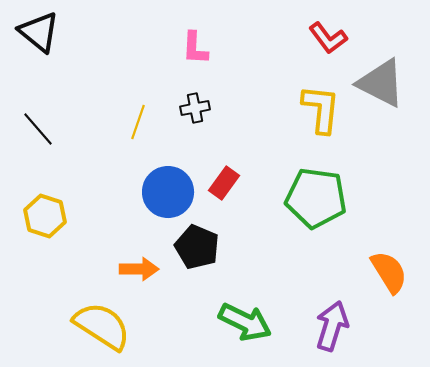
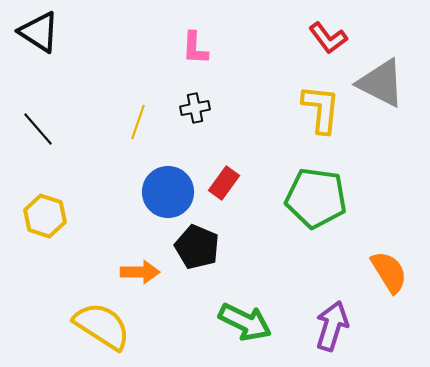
black triangle: rotated 6 degrees counterclockwise
orange arrow: moved 1 px right, 3 px down
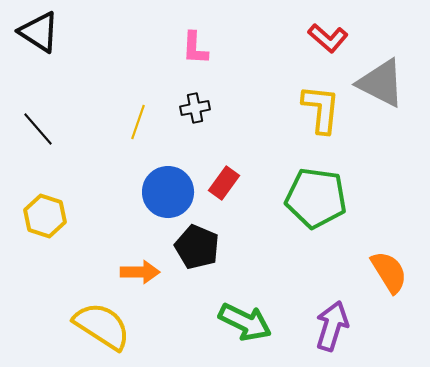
red L-shape: rotated 12 degrees counterclockwise
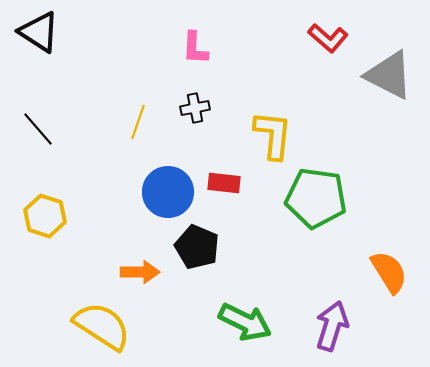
gray triangle: moved 8 px right, 8 px up
yellow L-shape: moved 48 px left, 26 px down
red rectangle: rotated 60 degrees clockwise
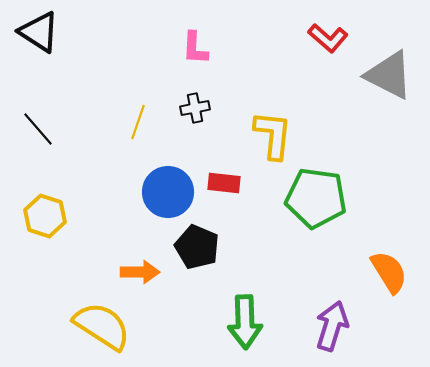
green arrow: rotated 62 degrees clockwise
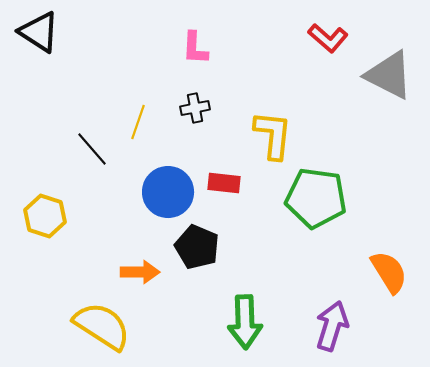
black line: moved 54 px right, 20 px down
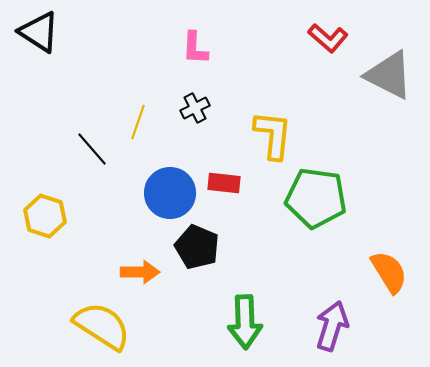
black cross: rotated 16 degrees counterclockwise
blue circle: moved 2 px right, 1 px down
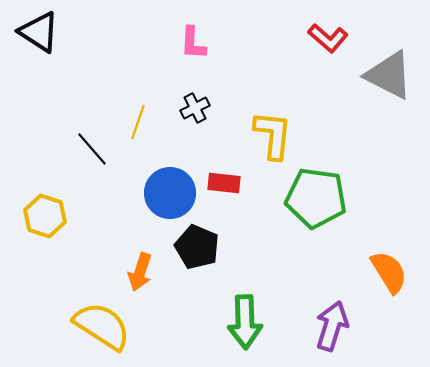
pink L-shape: moved 2 px left, 5 px up
orange arrow: rotated 108 degrees clockwise
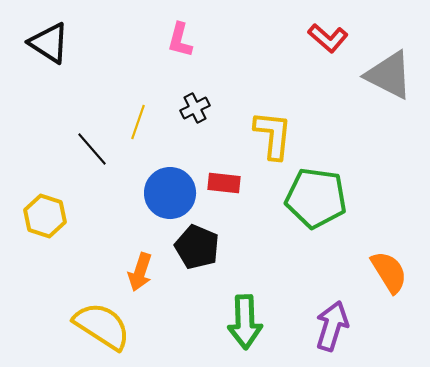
black triangle: moved 10 px right, 11 px down
pink L-shape: moved 13 px left, 3 px up; rotated 12 degrees clockwise
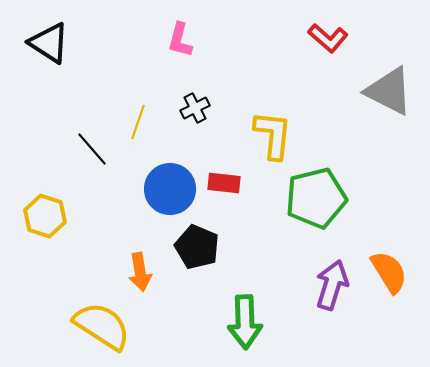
gray triangle: moved 16 px down
blue circle: moved 4 px up
green pentagon: rotated 22 degrees counterclockwise
orange arrow: rotated 27 degrees counterclockwise
purple arrow: moved 41 px up
